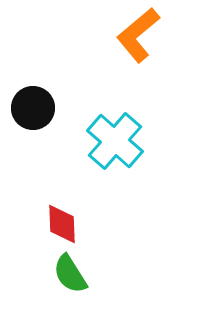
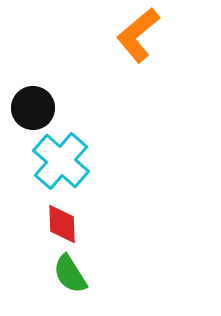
cyan cross: moved 54 px left, 20 px down
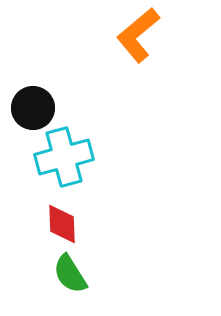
cyan cross: moved 3 px right, 4 px up; rotated 34 degrees clockwise
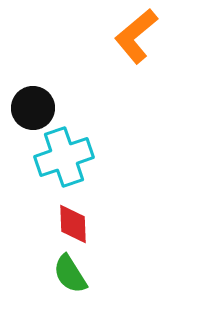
orange L-shape: moved 2 px left, 1 px down
cyan cross: rotated 4 degrees counterclockwise
red diamond: moved 11 px right
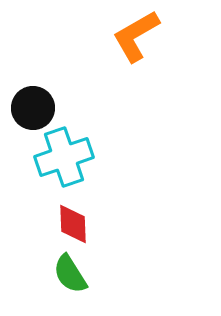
orange L-shape: rotated 10 degrees clockwise
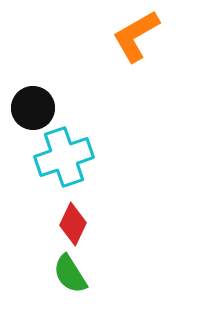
red diamond: rotated 27 degrees clockwise
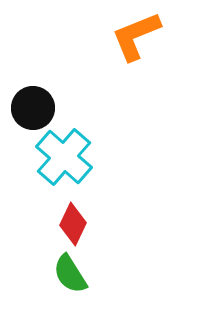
orange L-shape: rotated 8 degrees clockwise
cyan cross: rotated 30 degrees counterclockwise
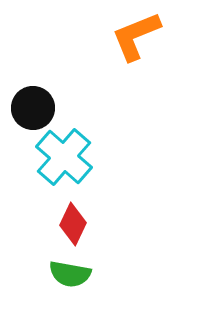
green semicircle: rotated 48 degrees counterclockwise
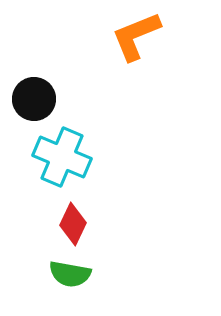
black circle: moved 1 px right, 9 px up
cyan cross: moved 2 px left; rotated 18 degrees counterclockwise
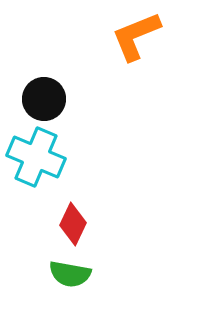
black circle: moved 10 px right
cyan cross: moved 26 px left
